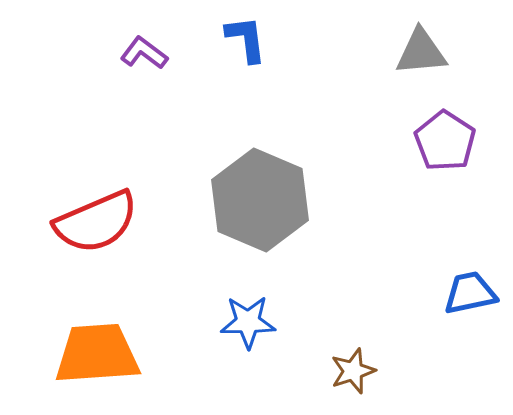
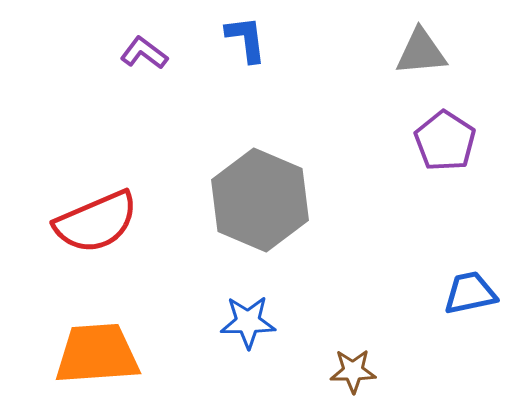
brown star: rotated 18 degrees clockwise
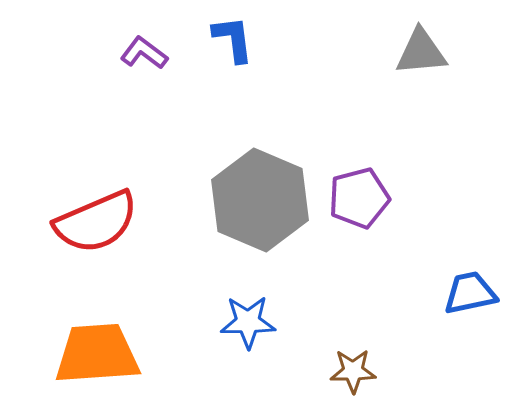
blue L-shape: moved 13 px left
purple pentagon: moved 86 px left, 57 px down; rotated 24 degrees clockwise
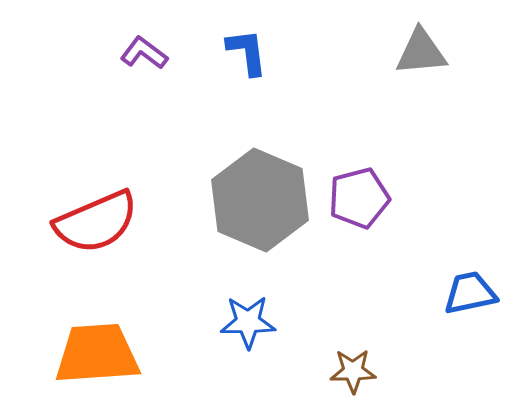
blue L-shape: moved 14 px right, 13 px down
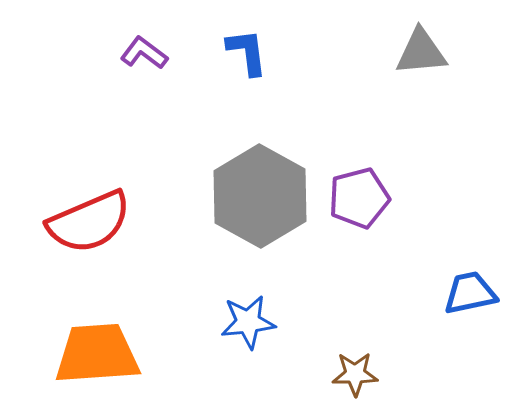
gray hexagon: moved 4 px up; rotated 6 degrees clockwise
red semicircle: moved 7 px left
blue star: rotated 6 degrees counterclockwise
brown star: moved 2 px right, 3 px down
